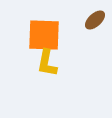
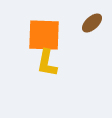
brown ellipse: moved 3 px left, 3 px down
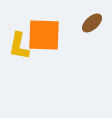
yellow L-shape: moved 28 px left, 17 px up
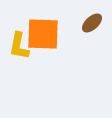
orange square: moved 1 px left, 1 px up
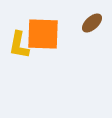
yellow L-shape: moved 1 px up
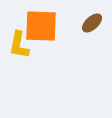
orange square: moved 2 px left, 8 px up
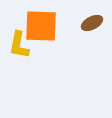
brown ellipse: rotated 15 degrees clockwise
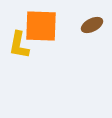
brown ellipse: moved 2 px down
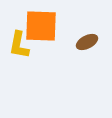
brown ellipse: moved 5 px left, 17 px down
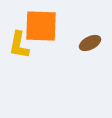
brown ellipse: moved 3 px right, 1 px down
